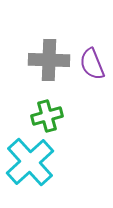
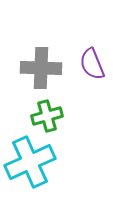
gray cross: moved 8 px left, 8 px down
cyan cross: rotated 18 degrees clockwise
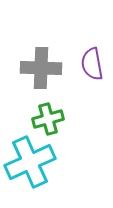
purple semicircle: rotated 12 degrees clockwise
green cross: moved 1 px right, 3 px down
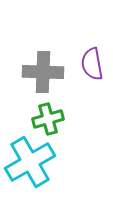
gray cross: moved 2 px right, 4 px down
cyan cross: rotated 6 degrees counterclockwise
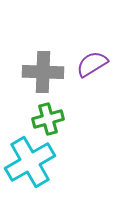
purple semicircle: rotated 68 degrees clockwise
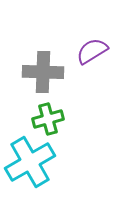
purple semicircle: moved 13 px up
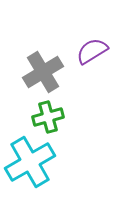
gray cross: rotated 33 degrees counterclockwise
green cross: moved 2 px up
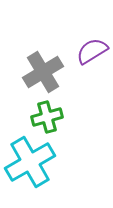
green cross: moved 1 px left
